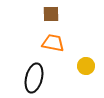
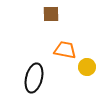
orange trapezoid: moved 12 px right, 7 px down
yellow circle: moved 1 px right, 1 px down
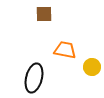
brown square: moved 7 px left
yellow circle: moved 5 px right
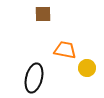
brown square: moved 1 px left
yellow circle: moved 5 px left, 1 px down
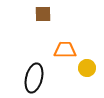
orange trapezoid: rotated 10 degrees counterclockwise
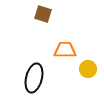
brown square: rotated 18 degrees clockwise
yellow circle: moved 1 px right, 1 px down
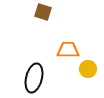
brown square: moved 2 px up
orange trapezoid: moved 3 px right
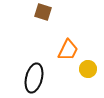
orange trapezoid: rotated 115 degrees clockwise
